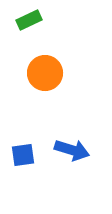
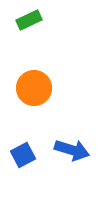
orange circle: moved 11 px left, 15 px down
blue square: rotated 20 degrees counterclockwise
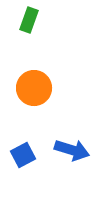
green rectangle: rotated 45 degrees counterclockwise
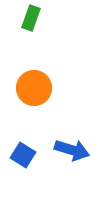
green rectangle: moved 2 px right, 2 px up
blue square: rotated 30 degrees counterclockwise
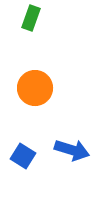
orange circle: moved 1 px right
blue square: moved 1 px down
